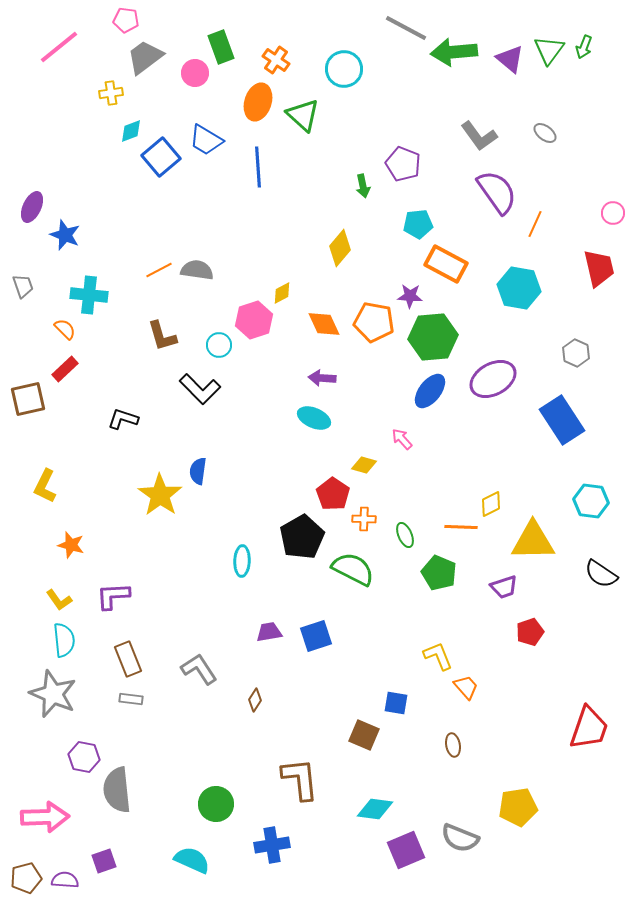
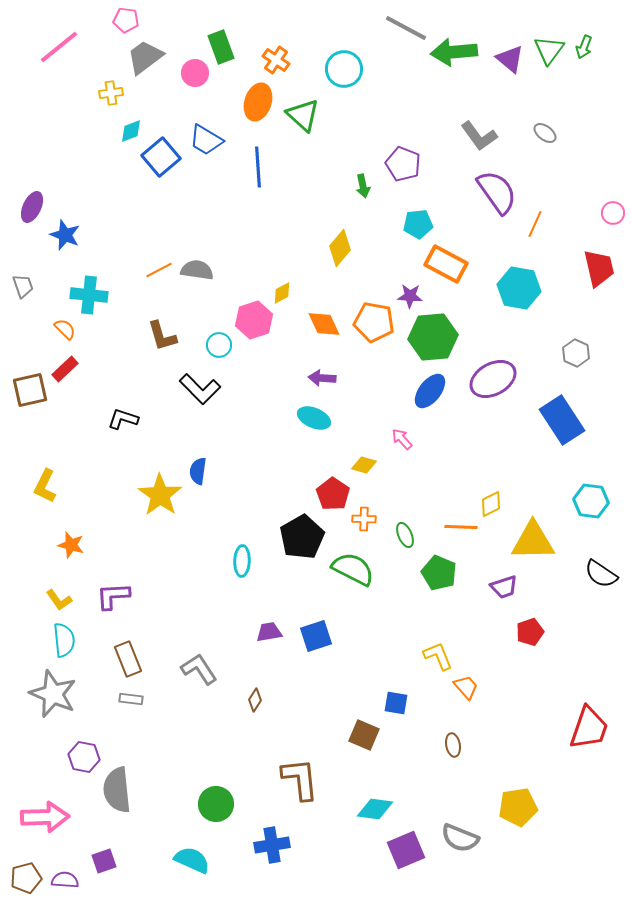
brown square at (28, 399): moved 2 px right, 9 px up
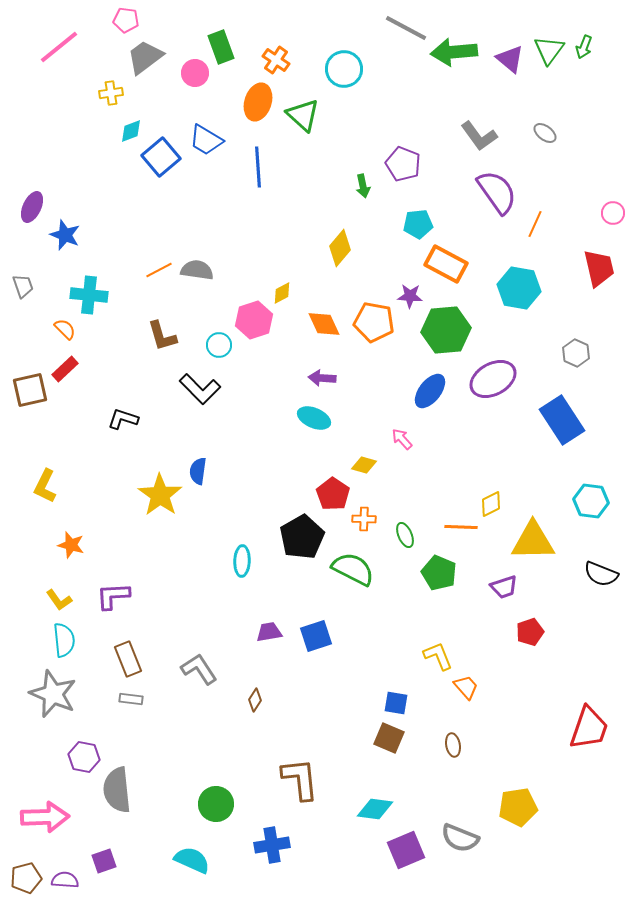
green hexagon at (433, 337): moved 13 px right, 7 px up
black semicircle at (601, 574): rotated 12 degrees counterclockwise
brown square at (364, 735): moved 25 px right, 3 px down
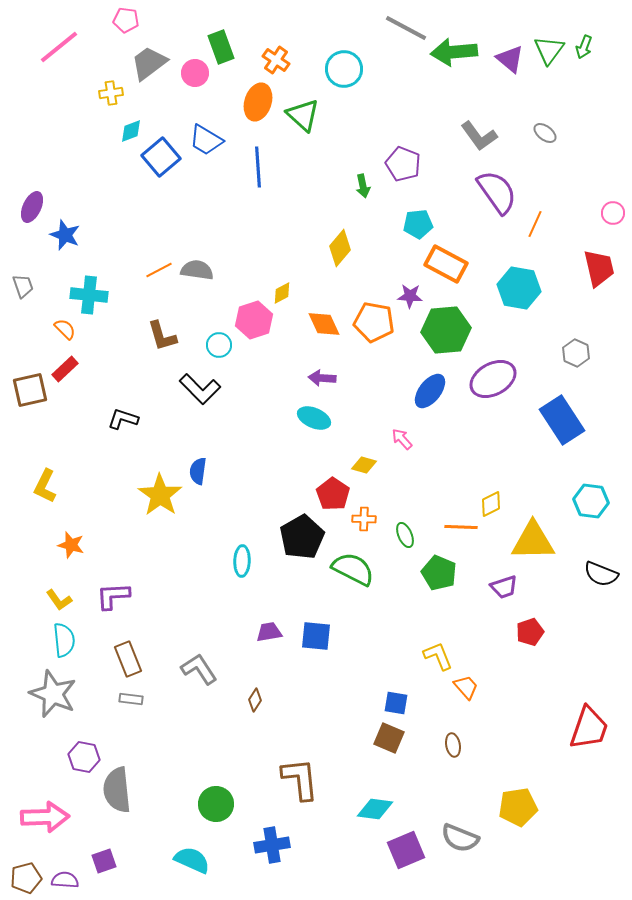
gray trapezoid at (145, 57): moved 4 px right, 6 px down
blue square at (316, 636): rotated 24 degrees clockwise
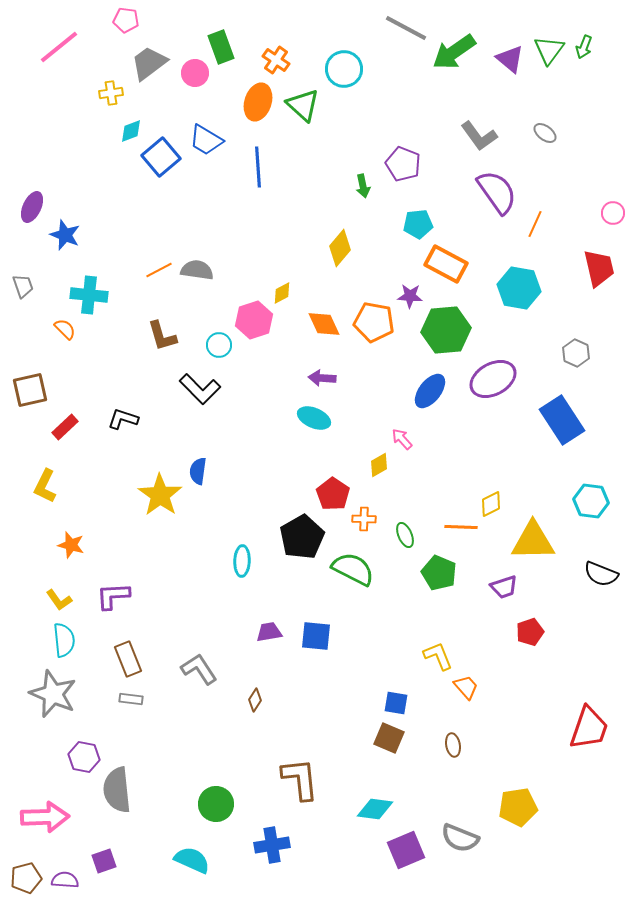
green arrow at (454, 52): rotated 30 degrees counterclockwise
green triangle at (303, 115): moved 10 px up
red rectangle at (65, 369): moved 58 px down
yellow diamond at (364, 465): moved 15 px right; rotated 45 degrees counterclockwise
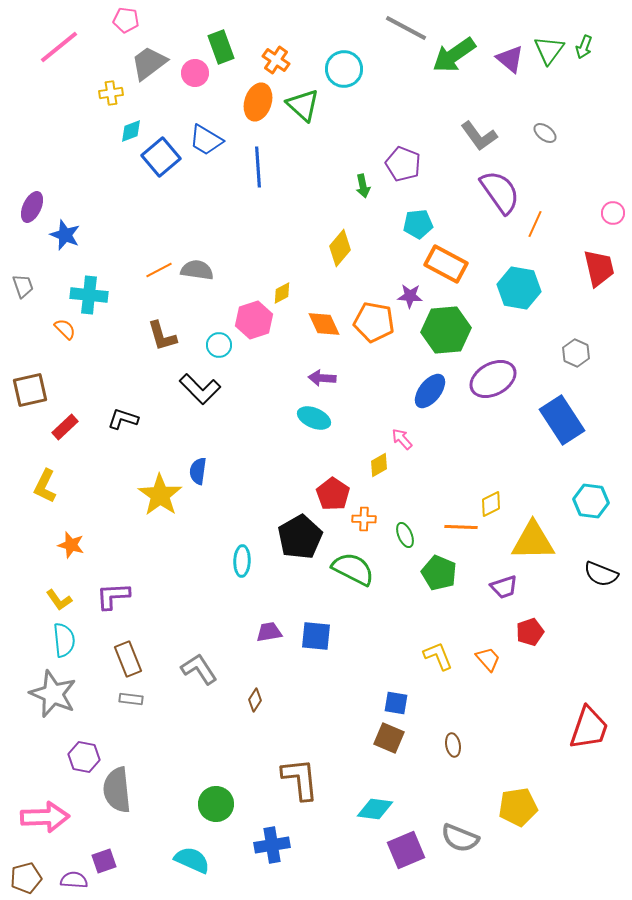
green arrow at (454, 52): moved 3 px down
purple semicircle at (497, 192): moved 3 px right
black pentagon at (302, 537): moved 2 px left
orange trapezoid at (466, 687): moved 22 px right, 28 px up
purple semicircle at (65, 880): moved 9 px right
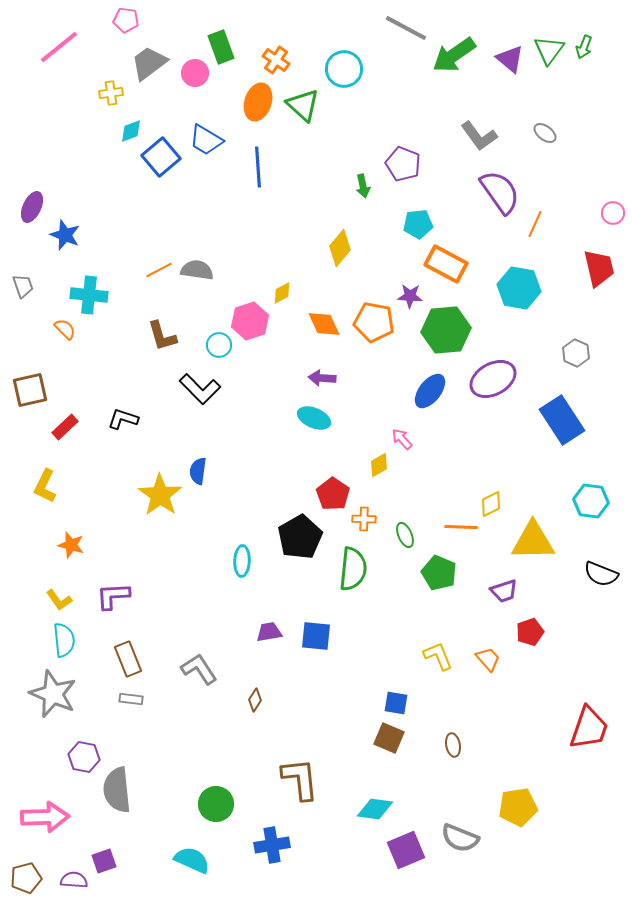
pink hexagon at (254, 320): moved 4 px left, 1 px down
green semicircle at (353, 569): rotated 69 degrees clockwise
purple trapezoid at (504, 587): moved 4 px down
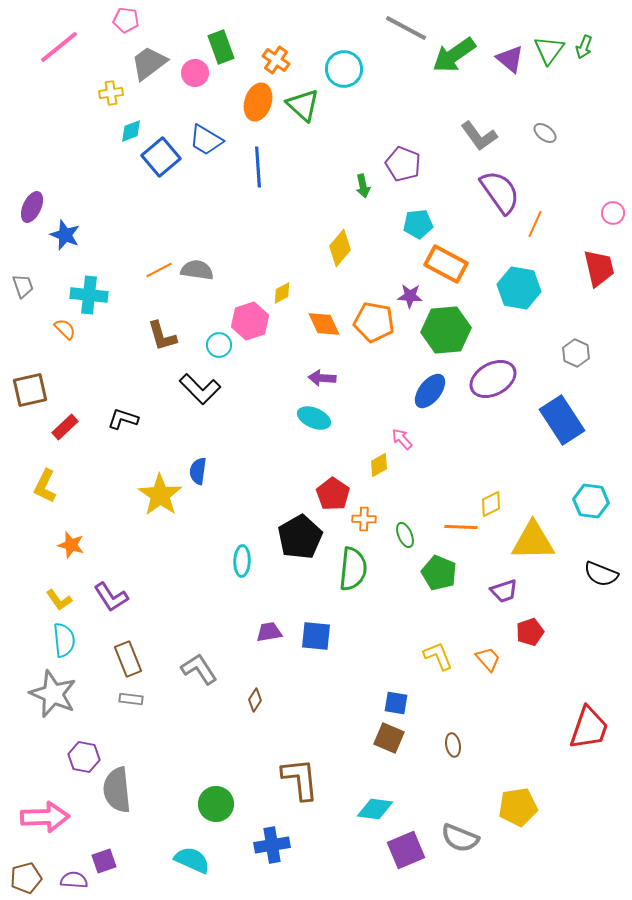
purple L-shape at (113, 596): moved 2 px left, 1 px down; rotated 120 degrees counterclockwise
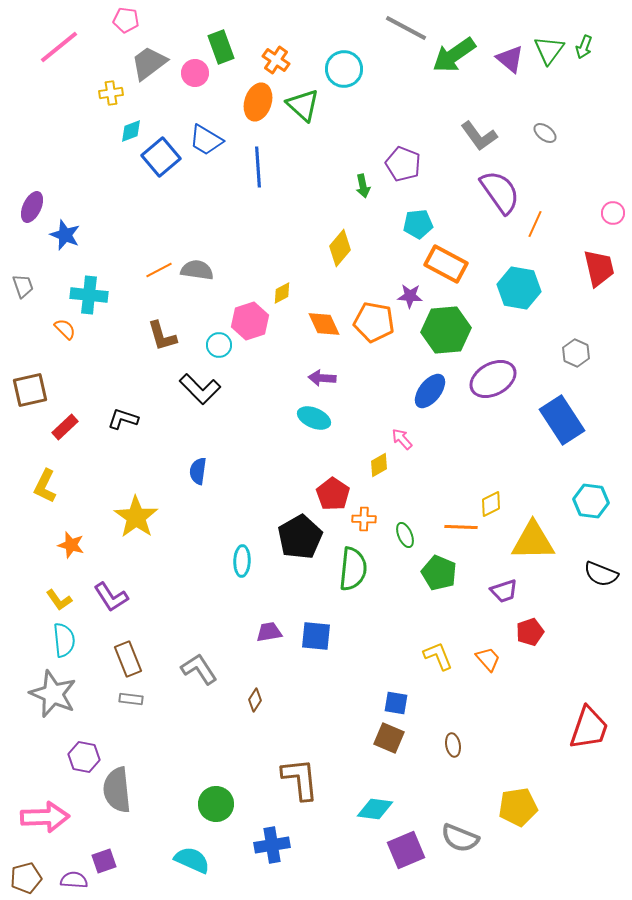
yellow star at (160, 495): moved 24 px left, 22 px down
